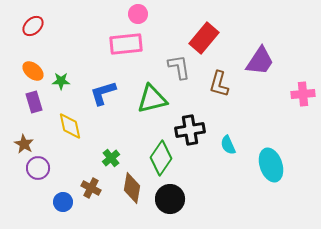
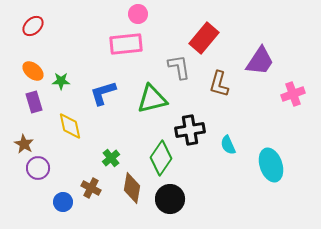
pink cross: moved 10 px left; rotated 15 degrees counterclockwise
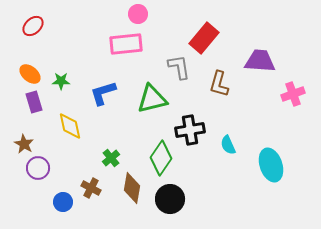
purple trapezoid: rotated 120 degrees counterclockwise
orange ellipse: moved 3 px left, 3 px down
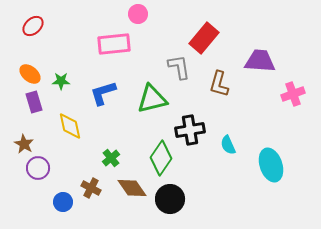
pink rectangle: moved 12 px left
brown diamond: rotated 44 degrees counterclockwise
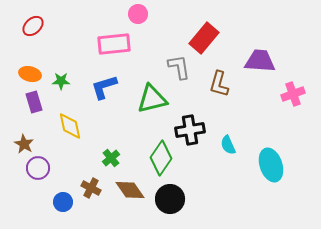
orange ellipse: rotated 25 degrees counterclockwise
blue L-shape: moved 1 px right, 6 px up
brown diamond: moved 2 px left, 2 px down
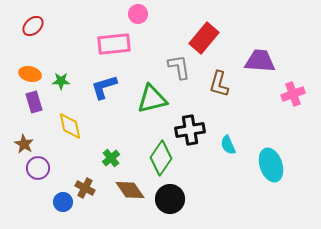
brown cross: moved 6 px left
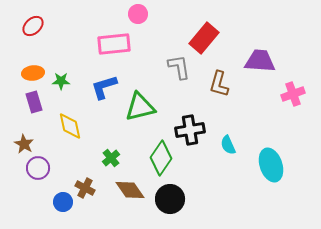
orange ellipse: moved 3 px right, 1 px up; rotated 20 degrees counterclockwise
green triangle: moved 12 px left, 8 px down
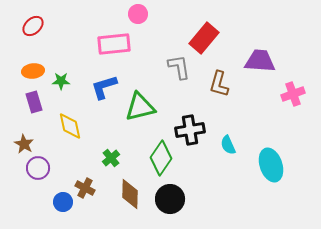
orange ellipse: moved 2 px up
brown diamond: moved 4 px down; rotated 36 degrees clockwise
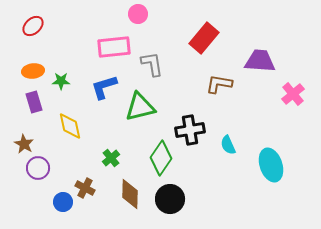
pink rectangle: moved 3 px down
gray L-shape: moved 27 px left, 3 px up
brown L-shape: rotated 84 degrees clockwise
pink cross: rotated 20 degrees counterclockwise
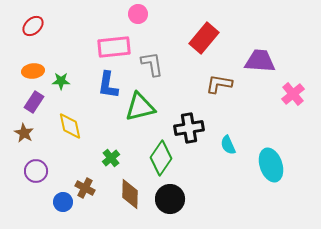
blue L-shape: moved 4 px right, 2 px up; rotated 64 degrees counterclockwise
purple rectangle: rotated 50 degrees clockwise
black cross: moved 1 px left, 2 px up
brown star: moved 11 px up
purple circle: moved 2 px left, 3 px down
